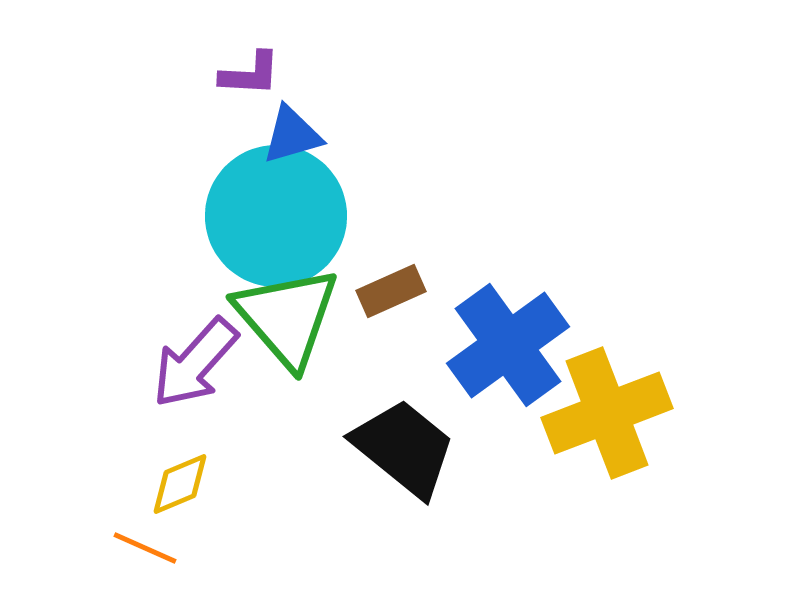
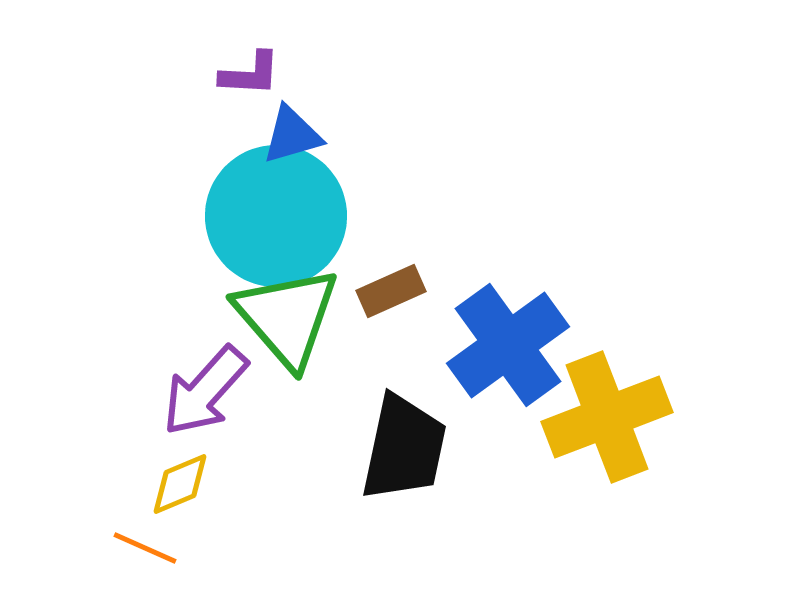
purple arrow: moved 10 px right, 28 px down
yellow cross: moved 4 px down
black trapezoid: rotated 63 degrees clockwise
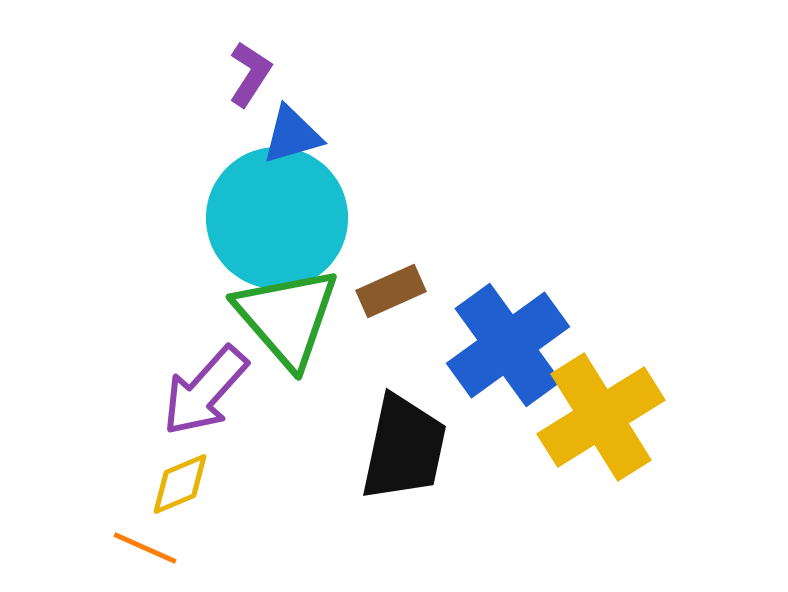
purple L-shape: rotated 60 degrees counterclockwise
cyan circle: moved 1 px right, 2 px down
yellow cross: moved 6 px left; rotated 11 degrees counterclockwise
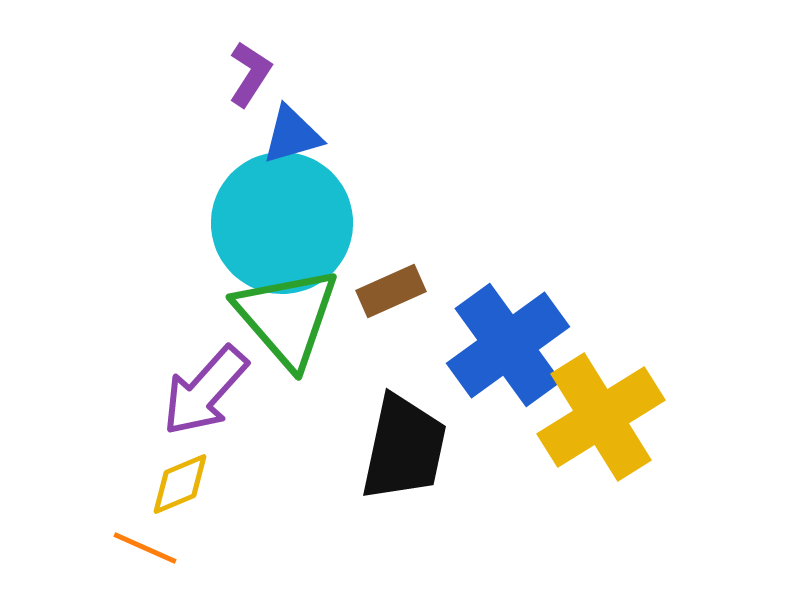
cyan circle: moved 5 px right, 5 px down
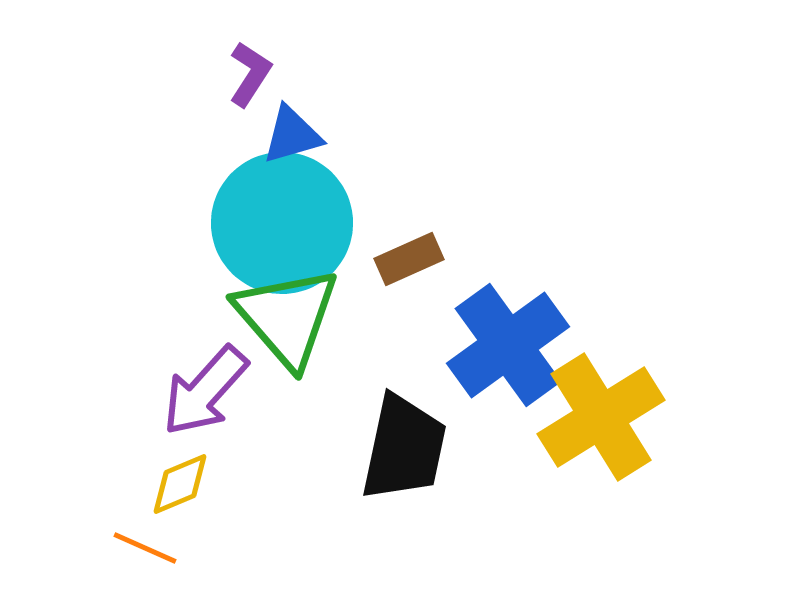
brown rectangle: moved 18 px right, 32 px up
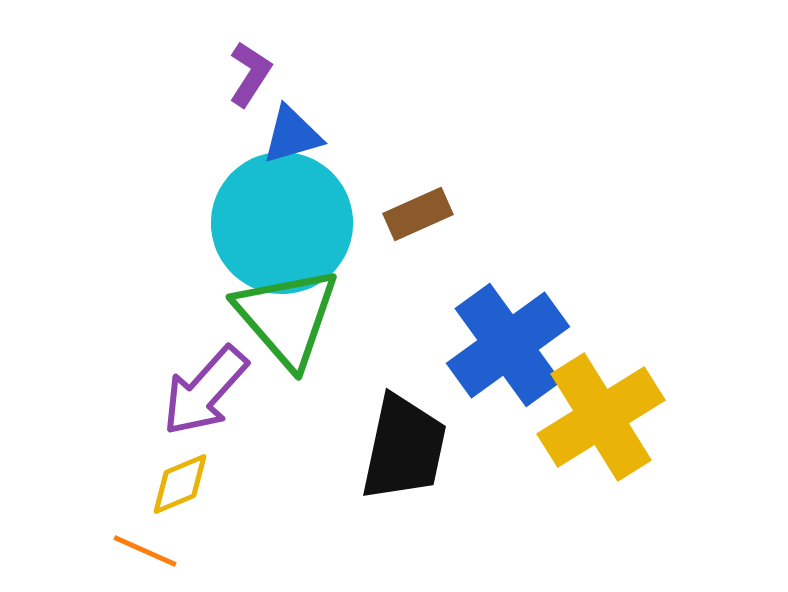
brown rectangle: moved 9 px right, 45 px up
orange line: moved 3 px down
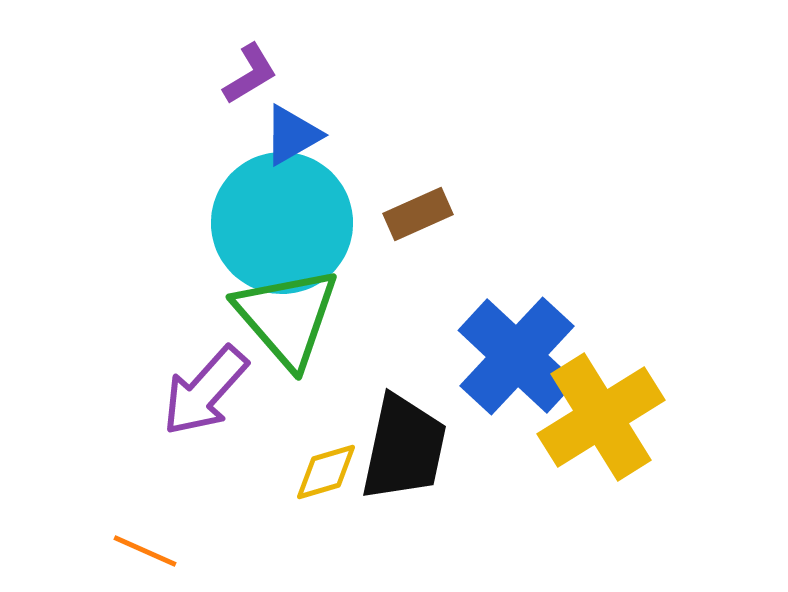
purple L-shape: rotated 26 degrees clockwise
blue triangle: rotated 14 degrees counterclockwise
blue cross: moved 9 px right, 11 px down; rotated 11 degrees counterclockwise
yellow diamond: moved 146 px right, 12 px up; rotated 6 degrees clockwise
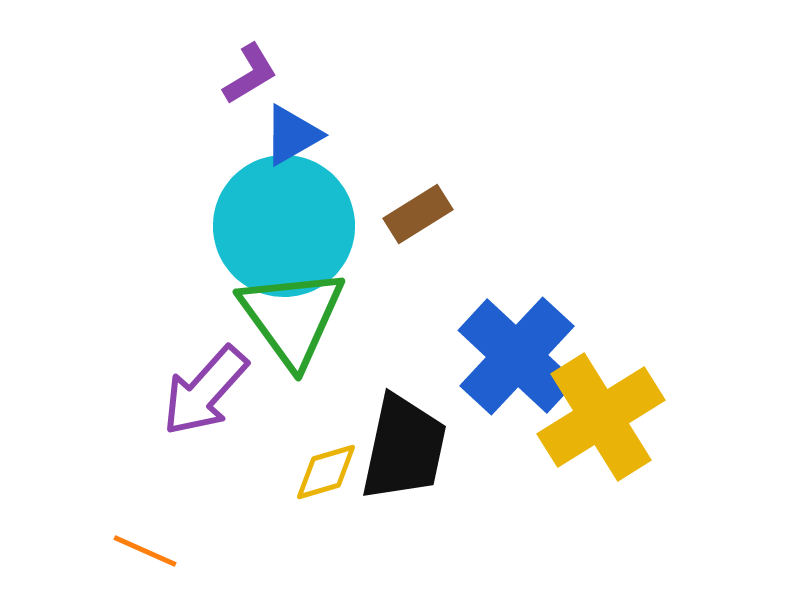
brown rectangle: rotated 8 degrees counterclockwise
cyan circle: moved 2 px right, 3 px down
green triangle: moved 5 px right; rotated 5 degrees clockwise
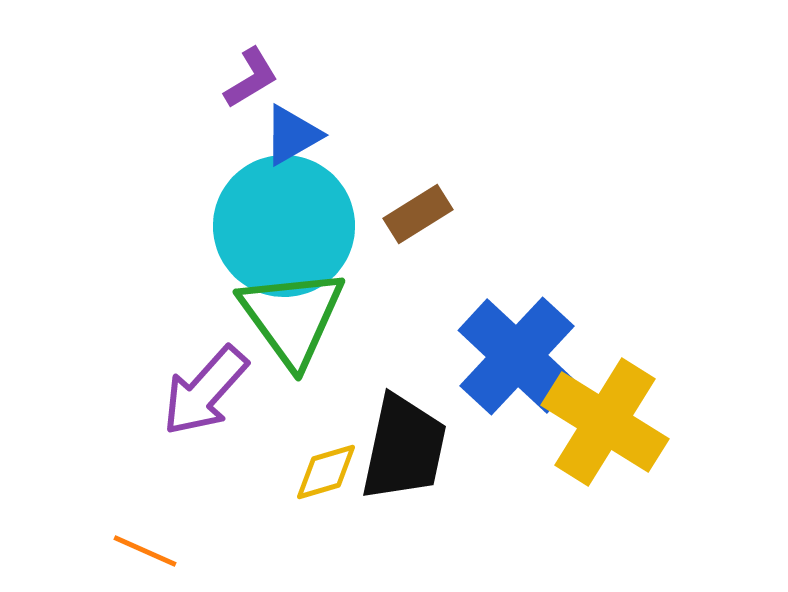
purple L-shape: moved 1 px right, 4 px down
yellow cross: moved 4 px right, 5 px down; rotated 26 degrees counterclockwise
